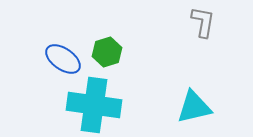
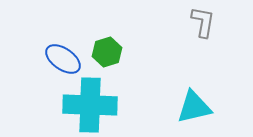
cyan cross: moved 4 px left; rotated 6 degrees counterclockwise
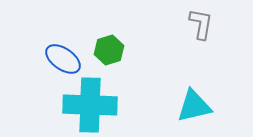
gray L-shape: moved 2 px left, 2 px down
green hexagon: moved 2 px right, 2 px up
cyan triangle: moved 1 px up
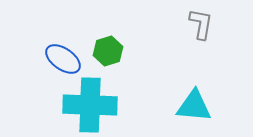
green hexagon: moved 1 px left, 1 px down
cyan triangle: rotated 18 degrees clockwise
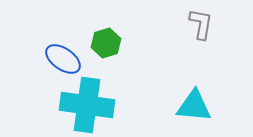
green hexagon: moved 2 px left, 8 px up
cyan cross: moved 3 px left; rotated 6 degrees clockwise
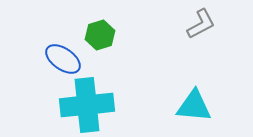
gray L-shape: rotated 52 degrees clockwise
green hexagon: moved 6 px left, 8 px up
cyan cross: rotated 14 degrees counterclockwise
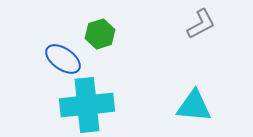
green hexagon: moved 1 px up
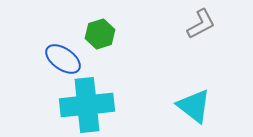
cyan triangle: rotated 33 degrees clockwise
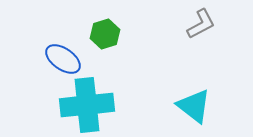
green hexagon: moved 5 px right
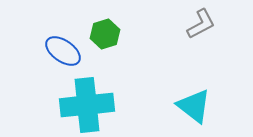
blue ellipse: moved 8 px up
